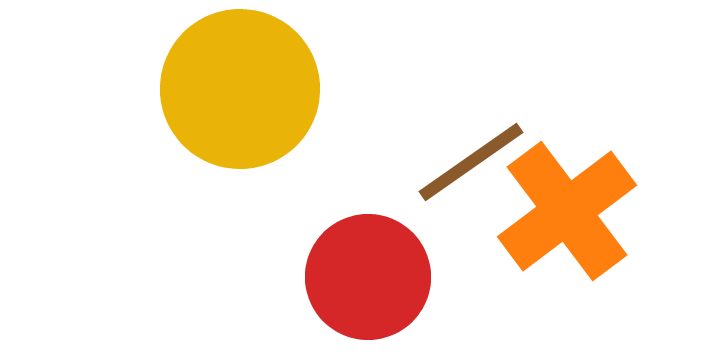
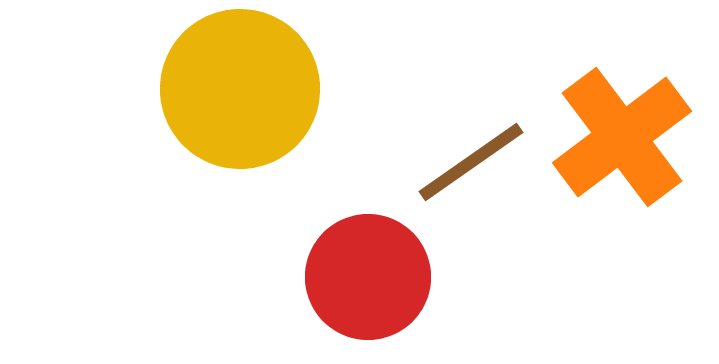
orange cross: moved 55 px right, 74 px up
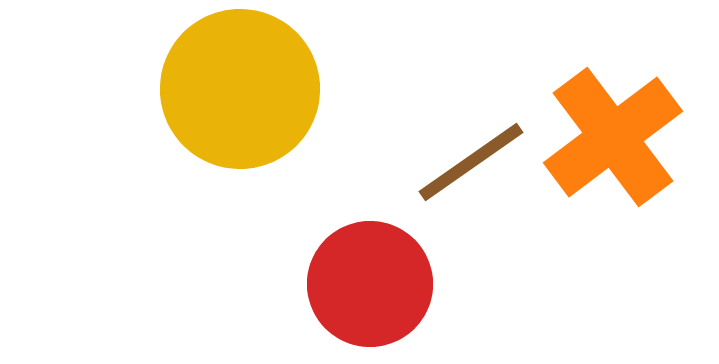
orange cross: moved 9 px left
red circle: moved 2 px right, 7 px down
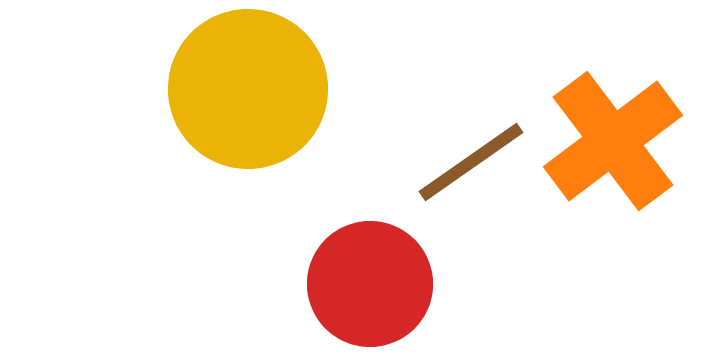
yellow circle: moved 8 px right
orange cross: moved 4 px down
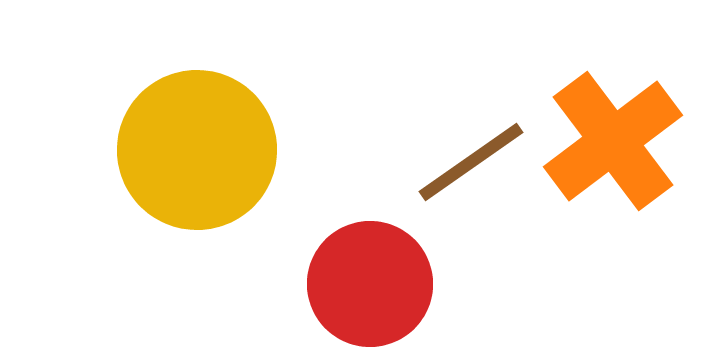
yellow circle: moved 51 px left, 61 px down
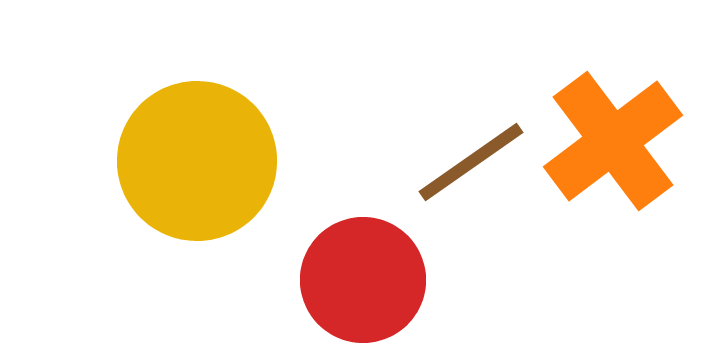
yellow circle: moved 11 px down
red circle: moved 7 px left, 4 px up
